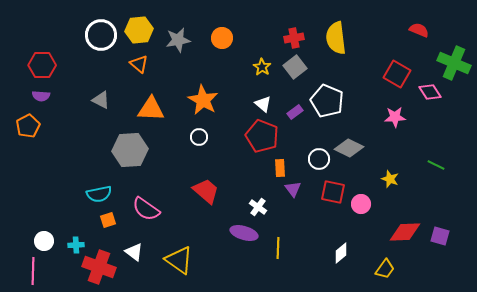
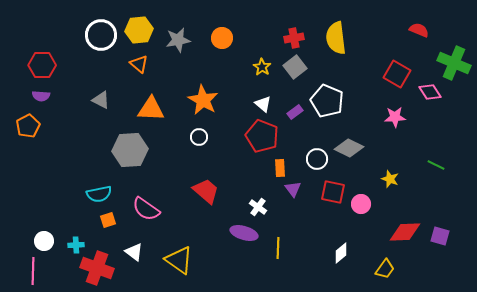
white circle at (319, 159): moved 2 px left
red cross at (99, 267): moved 2 px left, 1 px down
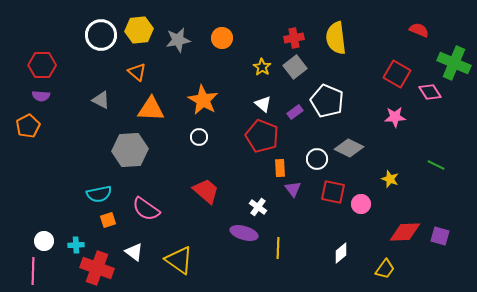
orange triangle at (139, 64): moved 2 px left, 8 px down
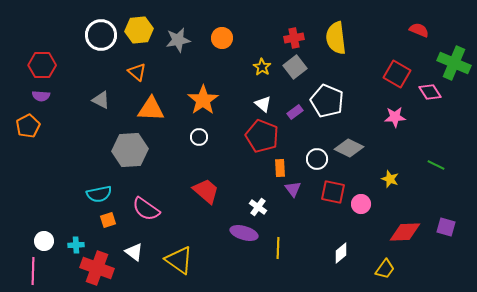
orange star at (203, 100): rotated 8 degrees clockwise
purple square at (440, 236): moved 6 px right, 9 px up
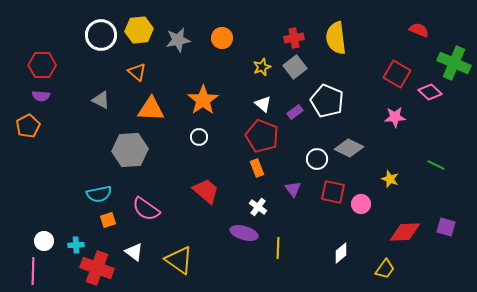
yellow star at (262, 67): rotated 18 degrees clockwise
pink diamond at (430, 92): rotated 15 degrees counterclockwise
orange rectangle at (280, 168): moved 23 px left; rotated 18 degrees counterclockwise
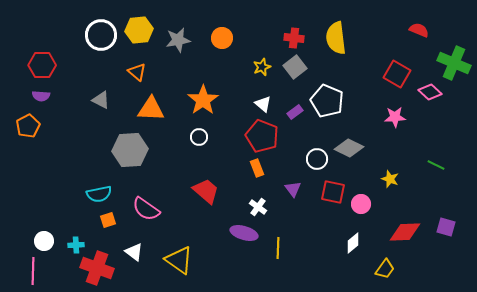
red cross at (294, 38): rotated 18 degrees clockwise
white diamond at (341, 253): moved 12 px right, 10 px up
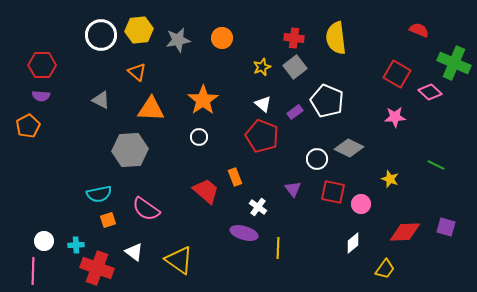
orange rectangle at (257, 168): moved 22 px left, 9 px down
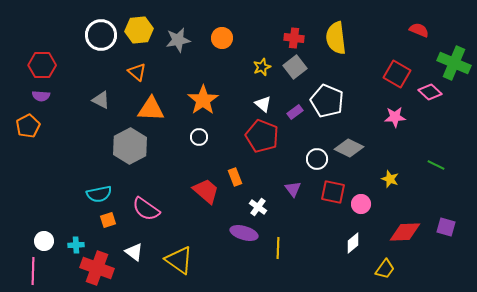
gray hexagon at (130, 150): moved 4 px up; rotated 24 degrees counterclockwise
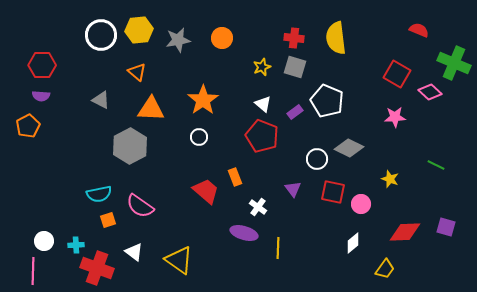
gray square at (295, 67): rotated 35 degrees counterclockwise
pink semicircle at (146, 209): moved 6 px left, 3 px up
